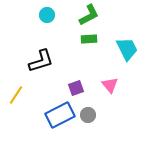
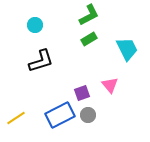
cyan circle: moved 12 px left, 10 px down
green rectangle: rotated 28 degrees counterclockwise
purple square: moved 6 px right, 5 px down
yellow line: moved 23 px down; rotated 24 degrees clockwise
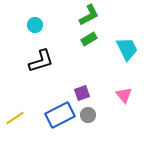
pink triangle: moved 14 px right, 10 px down
yellow line: moved 1 px left
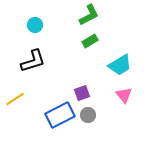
green rectangle: moved 1 px right, 2 px down
cyan trapezoid: moved 7 px left, 16 px down; rotated 85 degrees clockwise
black L-shape: moved 8 px left
yellow line: moved 19 px up
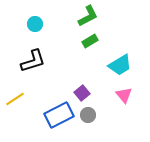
green L-shape: moved 1 px left, 1 px down
cyan circle: moved 1 px up
purple square: rotated 21 degrees counterclockwise
blue rectangle: moved 1 px left
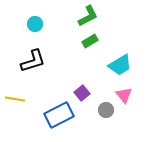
yellow line: rotated 42 degrees clockwise
gray circle: moved 18 px right, 5 px up
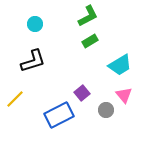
yellow line: rotated 54 degrees counterclockwise
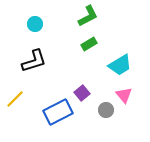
green rectangle: moved 1 px left, 3 px down
black L-shape: moved 1 px right
blue rectangle: moved 1 px left, 3 px up
